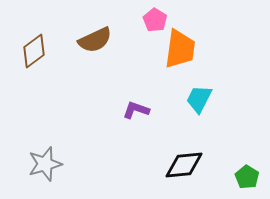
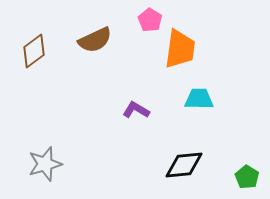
pink pentagon: moved 5 px left
cyan trapezoid: rotated 64 degrees clockwise
purple L-shape: rotated 12 degrees clockwise
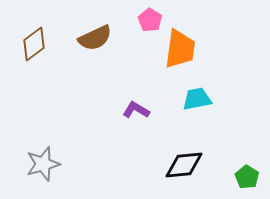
brown semicircle: moved 2 px up
brown diamond: moved 7 px up
cyan trapezoid: moved 2 px left; rotated 12 degrees counterclockwise
gray star: moved 2 px left
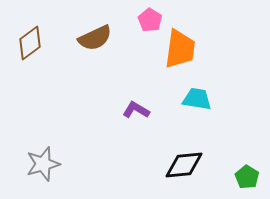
brown diamond: moved 4 px left, 1 px up
cyan trapezoid: rotated 20 degrees clockwise
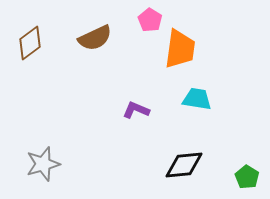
purple L-shape: rotated 8 degrees counterclockwise
